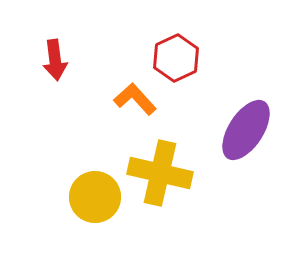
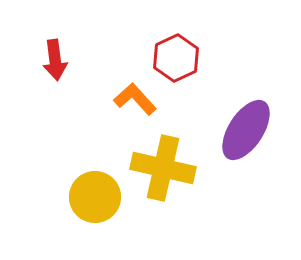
yellow cross: moved 3 px right, 5 px up
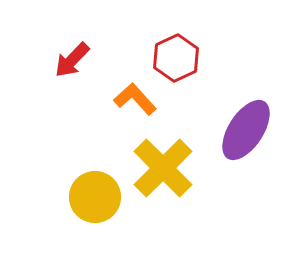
red arrow: moved 17 px right; rotated 51 degrees clockwise
yellow cross: rotated 32 degrees clockwise
